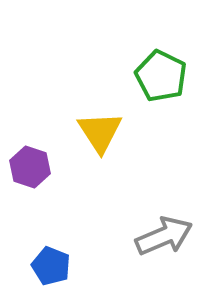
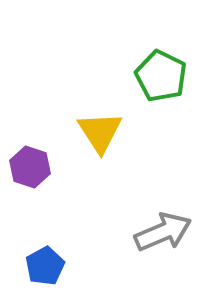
gray arrow: moved 1 px left, 4 px up
blue pentagon: moved 6 px left; rotated 21 degrees clockwise
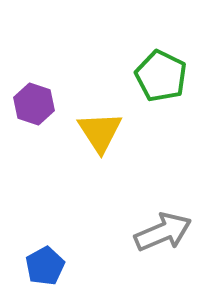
purple hexagon: moved 4 px right, 63 px up
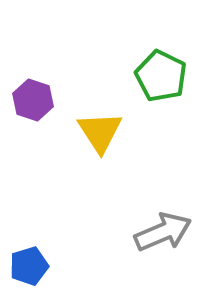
purple hexagon: moved 1 px left, 4 px up
blue pentagon: moved 16 px left; rotated 12 degrees clockwise
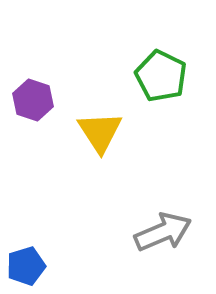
blue pentagon: moved 3 px left
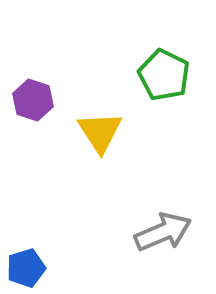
green pentagon: moved 3 px right, 1 px up
blue pentagon: moved 2 px down
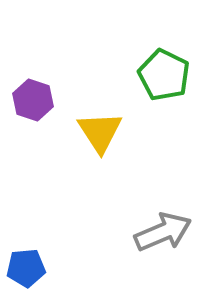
blue pentagon: rotated 12 degrees clockwise
